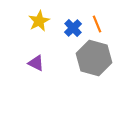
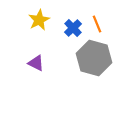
yellow star: moved 1 px up
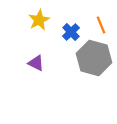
orange line: moved 4 px right, 1 px down
blue cross: moved 2 px left, 4 px down
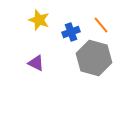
yellow star: rotated 25 degrees counterclockwise
orange line: rotated 18 degrees counterclockwise
blue cross: rotated 24 degrees clockwise
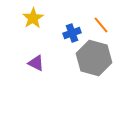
yellow star: moved 6 px left, 2 px up; rotated 20 degrees clockwise
blue cross: moved 1 px right, 1 px down
